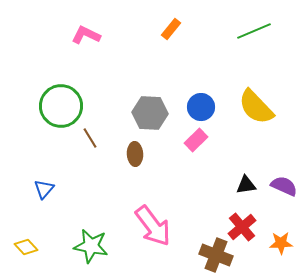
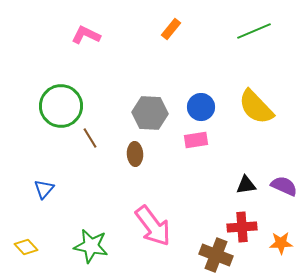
pink rectangle: rotated 35 degrees clockwise
red cross: rotated 36 degrees clockwise
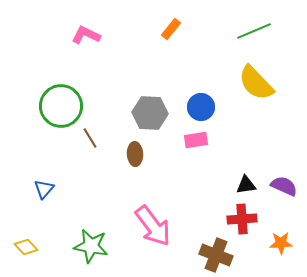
yellow semicircle: moved 24 px up
red cross: moved 8 px up
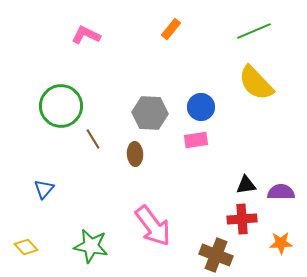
brown line: moved 3 px right, 1 px down
purple semicircle: moved 3 px left, 6 px down; rotated 24 degrees counterclockwise
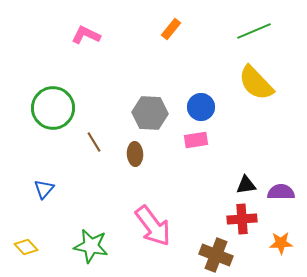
green circle: moved 8 px left, 2 px down
brown line: moved 1 px right, 3 px down
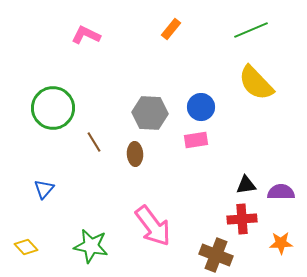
green line: moved 3 px left, 1 px up
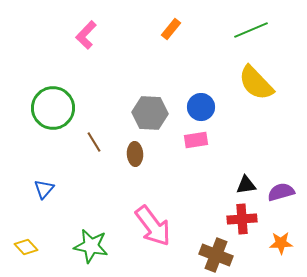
pink L-shape: rotated 72 degrees counterclockwise
purple semicircle: rotated 16 degrees counterclockwise
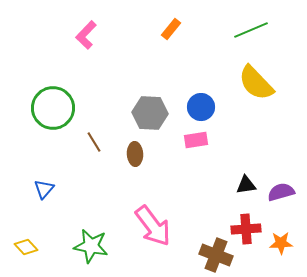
red cross: moved 4 px right, 10 px down
